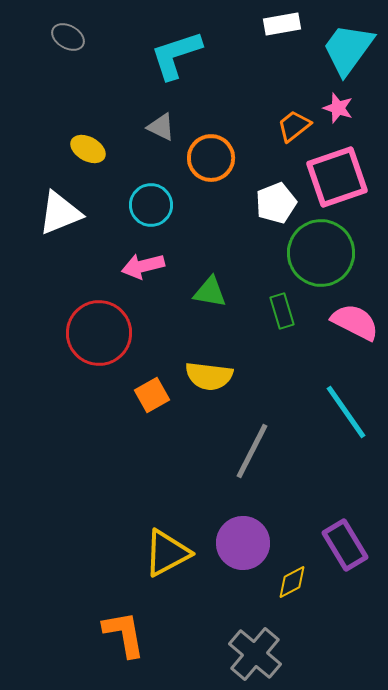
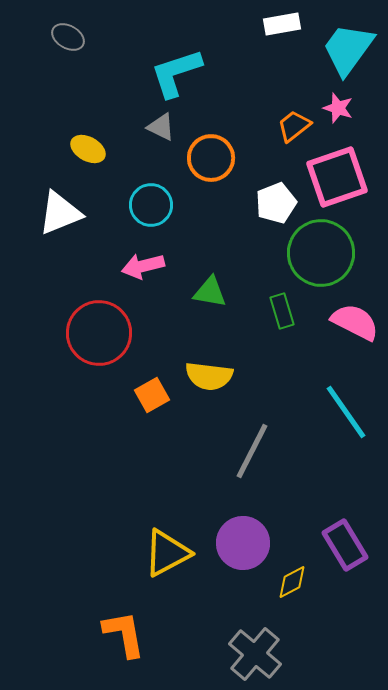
cyan L-shape: moved 18 px down
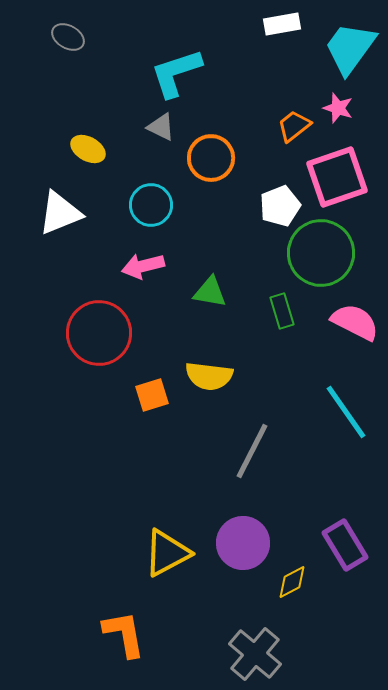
cyan trapezoid: moved 2 px right, 1 px up
white pentagon: moved 4 px right, 3 px down
orange square: rotated 12 degrees clockwise
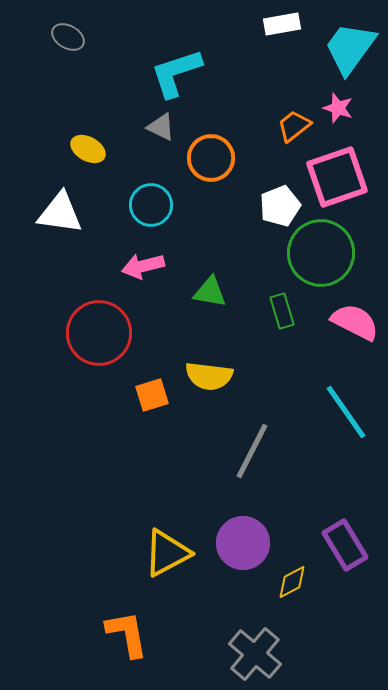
white triangle: rotated 30 degrees clockwise
orange L-shape: moved 3 px right
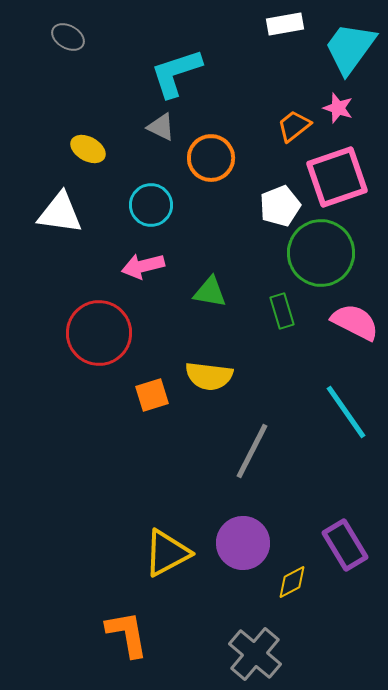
white rectangle: moved 3 px right
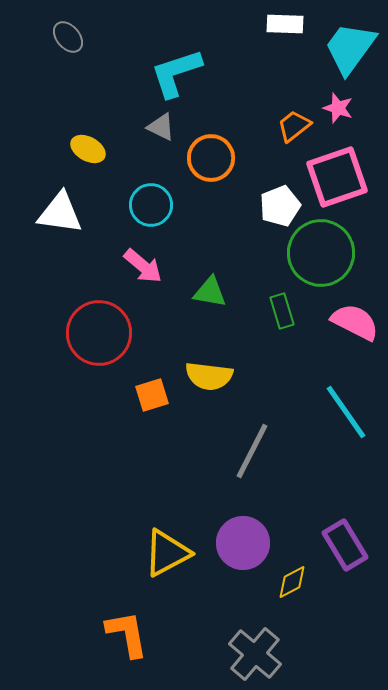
white rectangle: rotated 12 degrees clockwise
gray ellipse: rotated 20 degrees clockwise
pink arrow: rotated 126 degrees counterclockwise
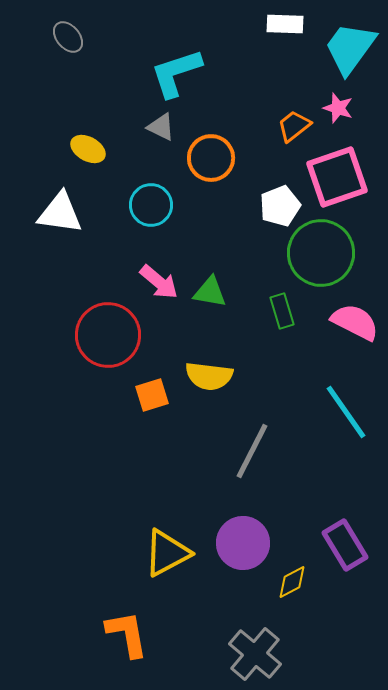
pink arrow: moved 16 px right, 16 px down
red circle: moved 9 px right, 2 px down
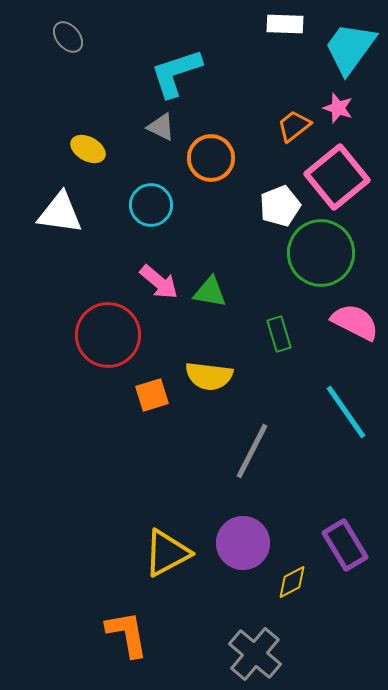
pink square: rotated 20 degrees counterclockwise
green rectangle: moved 3 px left, 23 px down
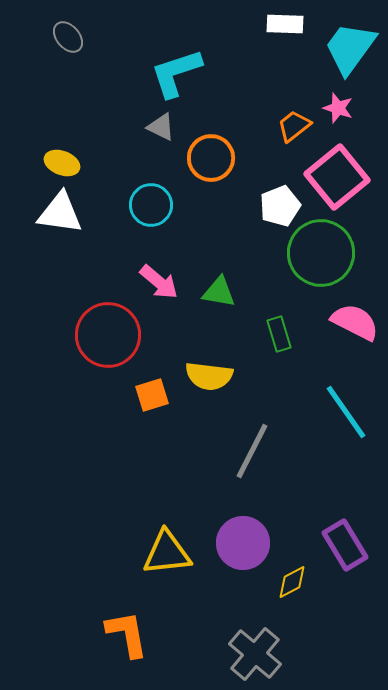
yellow ellipse: moved 26 px left, 14 px down; rotated 8 degrees counterclockwise
green triangle: moved 9 px right
yellow triangle: rotated 22 degrees clockwise
